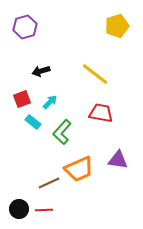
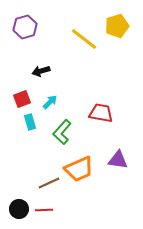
yellow line: moved 11 px left, 35 px up
cyan rectangle: moved 3 px left; rotated 35 degrees clockwise
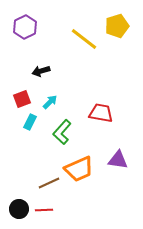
purple hexagon: rotated 10 degrees counterclockwise
cyan rectangle: rotated 42 degrees clockwise
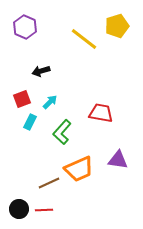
purple hexagon: rotated 10 degrees counterclockwise
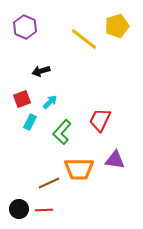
red trapezoid: moved 1 px left, 7 px down; rotated 75 degrees counterclockwise
purple triangle: moved 3 px left
orange trapezoid: rotated 24 degrees clockwise
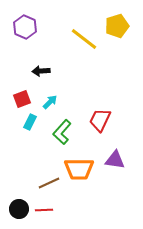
black arrow: rotated 12 degrees clockwise
